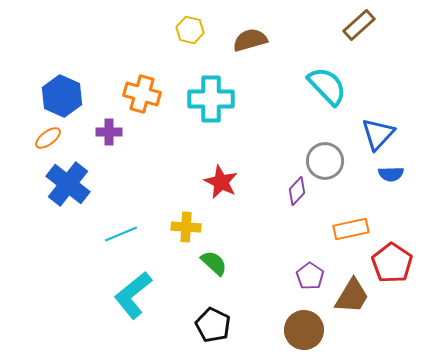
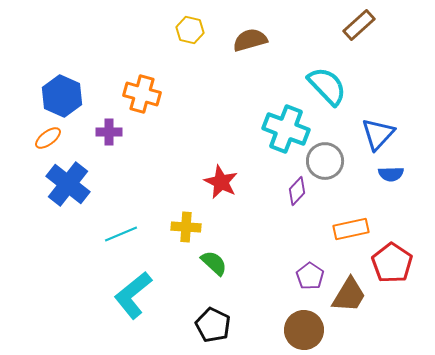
cyan cross: moved 75 px right, 30 px down; rotated 21 degrees clockwise
brown trapezoid: moved 3 px left, 1 px up
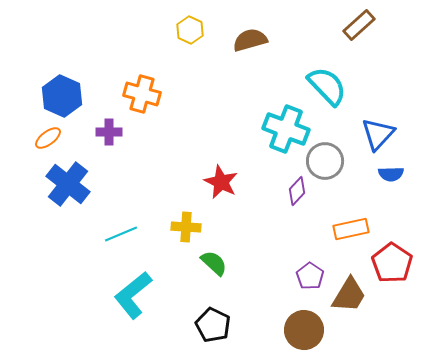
yellow hexagon: rotated 12 degrees clockwise
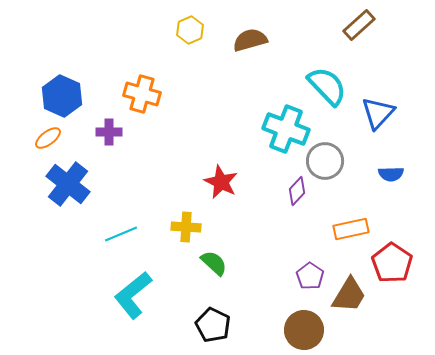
yellow hexagon: rotated 12 degrees clockwise
blue triangle: moved 21 px up
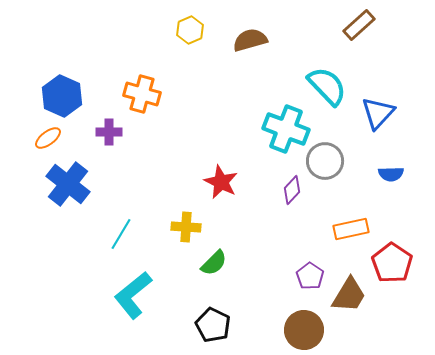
purple diamond: moved 5 px left, 1 px up
cyan line: rotated 36 degrees counterclockwise
green semicircle: rotated 92 degrees clockwise
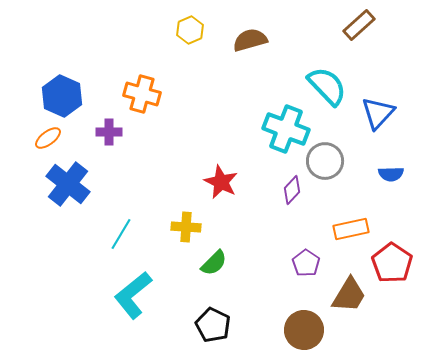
purple pentagon: moved 4 px left, 13 px up
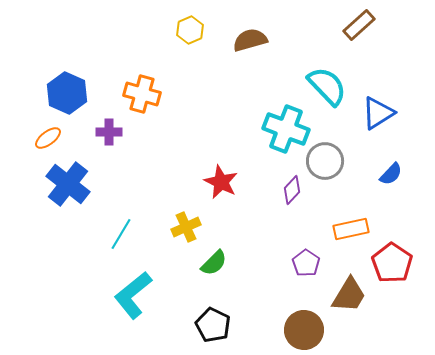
blue hexagon: moved 5 px right, 3 px up
blue triangle: rotated 15 degrees clockwise
blue semicircle: rotated 45 degrees counterclockwise
yellow cross: rotated 28 degrees counterclockwise
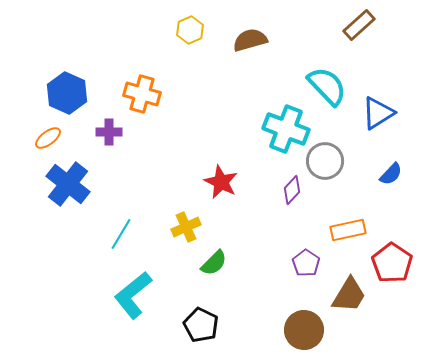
orange rectangle: moved 3 px left, 1 px down
black pentagon: moved 12 px left
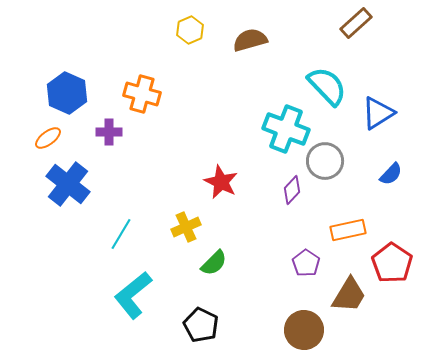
brown rectangle: moved 3 px left, 2 px up
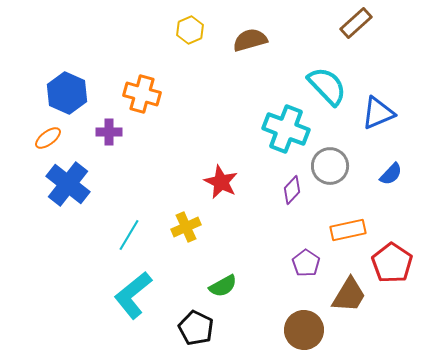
blue triangle: rotated 9 degrees clockwise
gray circle: moved 5 px right, 5 px down
cyan line: moved 8 px right, 1 px down
green semicircle: moved 9 px right, 23 px down; rotated 16 degrees clockwise
black pentagon: moved 5 px left, 3 px down
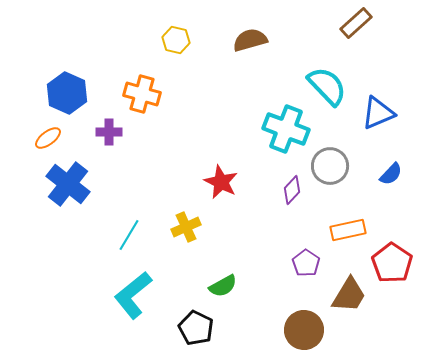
yellow hexagon: moved 14 px left, 10 px down; rotated 24 degrees counterclockwise
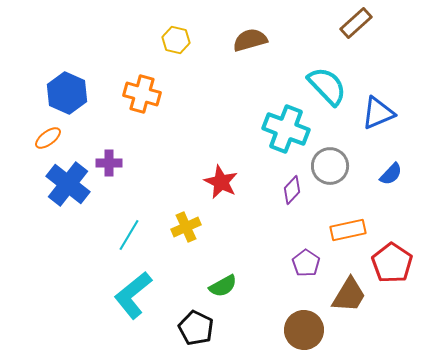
purple cross: moved 31 px down
